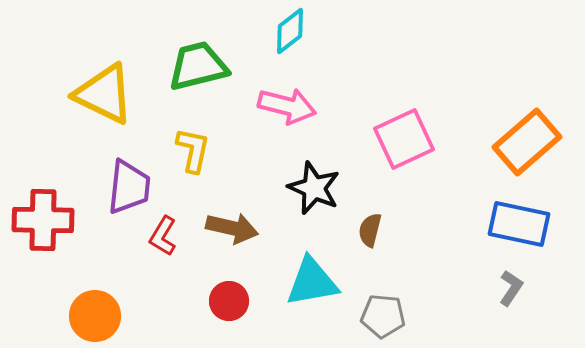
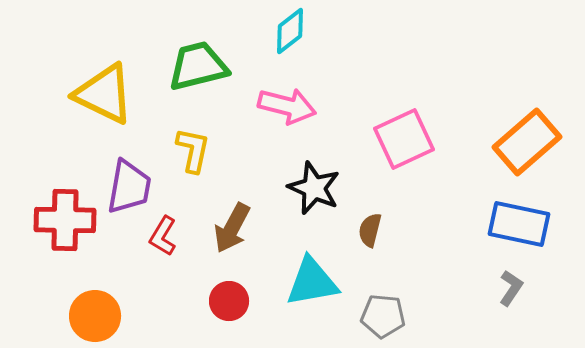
purple trapezoid: rotated 4 degrees clockwise
red cross: moved 22 px right
brown arrow: rotated 105 degrees clockwise
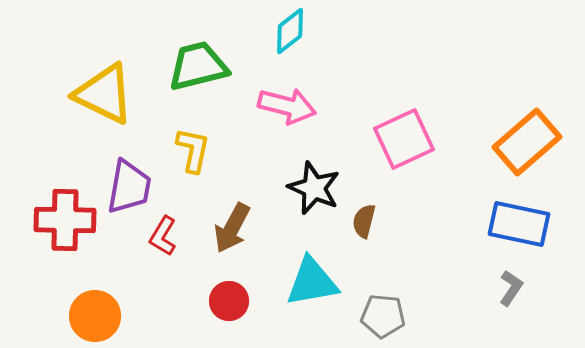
brown semicircle: moved 6 px left, 9 px up
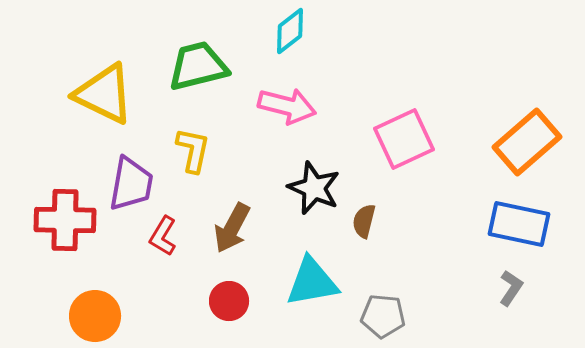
purple trapezoid: moved 2 px right, 3 px up
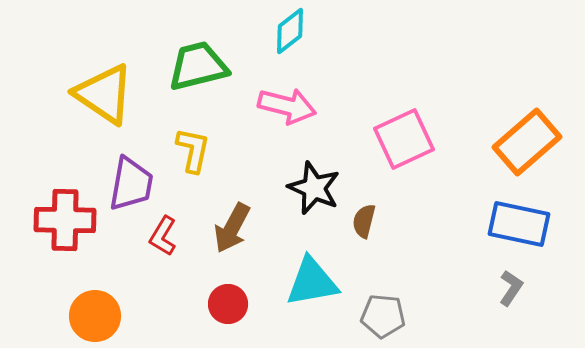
yellow triangle: rotated 8 degrees clockwise
red circle: moved 1 px left, 3 px down
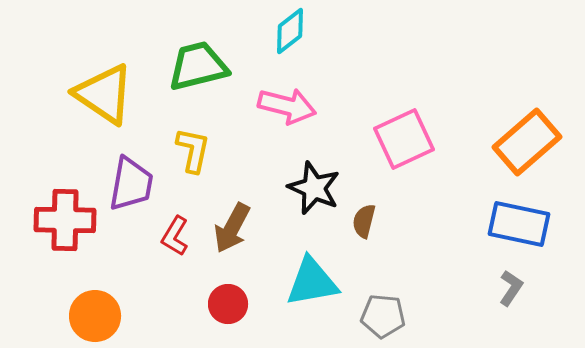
red L-shape: moved 12 px right
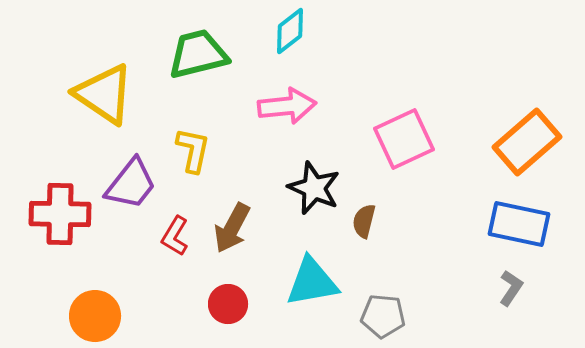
green trapezoid: moved 12 px up
pink arrow: rotated 20 degrees counterclockwise
purple trapezoid: rotated 28 degrees clockwise
red cross: moved 5 px left, 6 px up
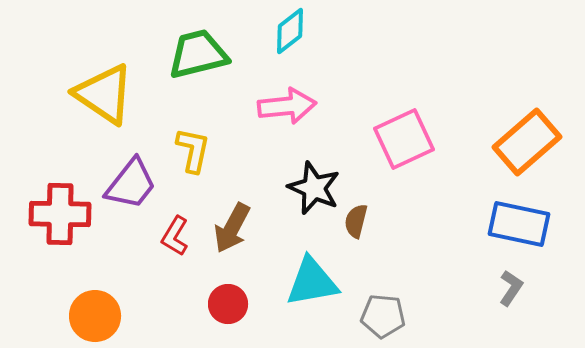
brown semicircle: moved 8 px left
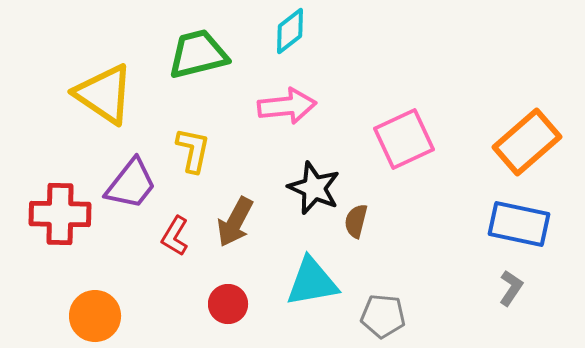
brown arrow: moved 3 px right, 6 px up
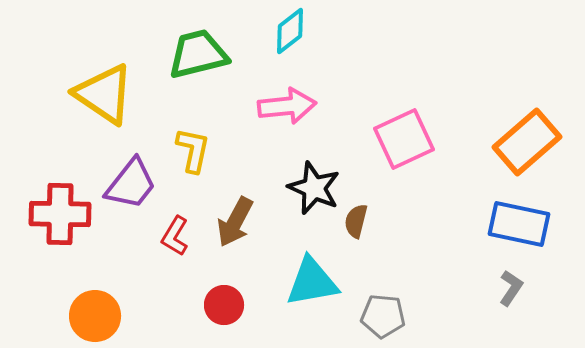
red circle: moved 4 px left, 1 px down
